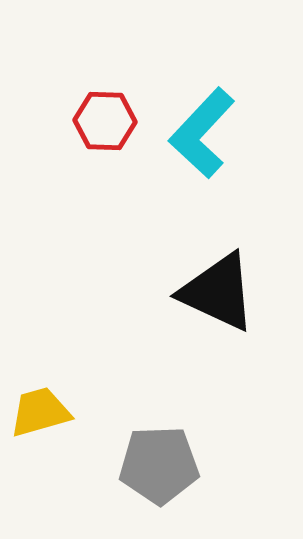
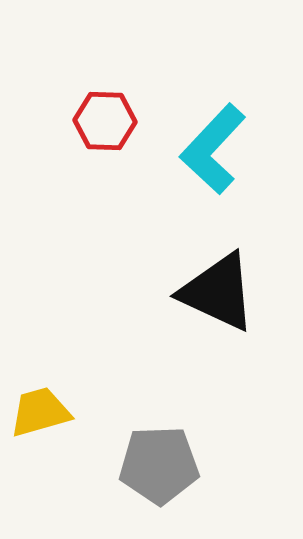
cyan L-shape: moved 11 px right, 16 px down
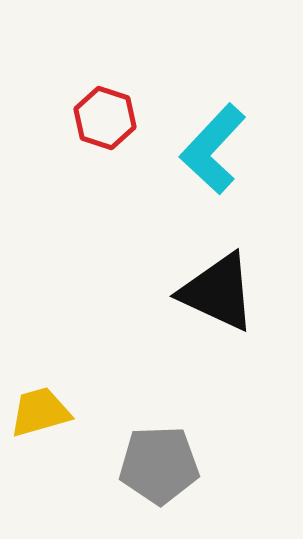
red hexagon: moved 3 px up; rotated 16 degrees clockwise
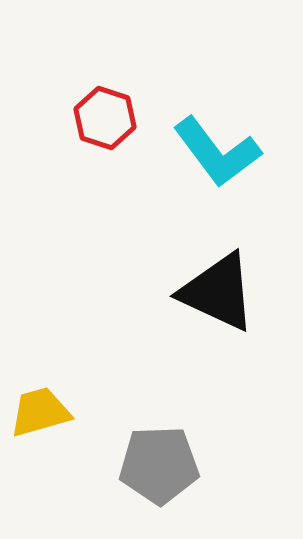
cyan L-shape: moved 4 px right, 3 px down; rotated 80 degrees counterclockwise
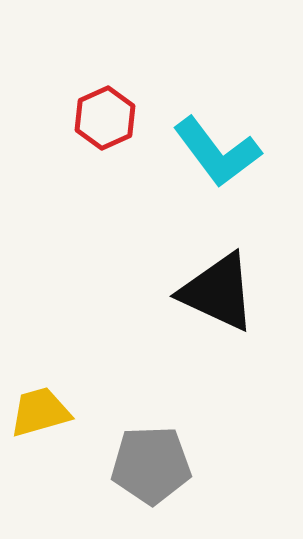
red hexagon: rotated 18 degrees clockwise
gray pentagon: moved 8 px left
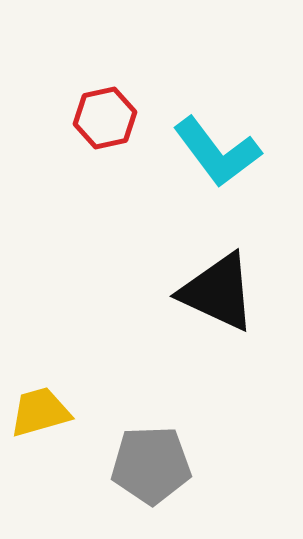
red hexagon: rotated 12 degrees clockwise
